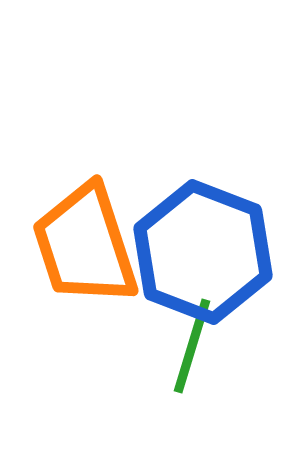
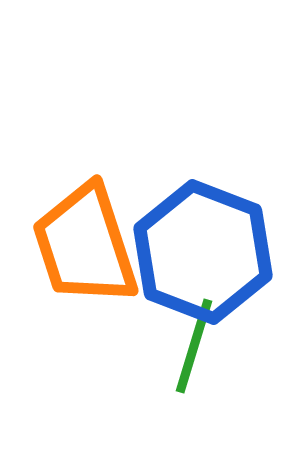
green line: moved 2 px right
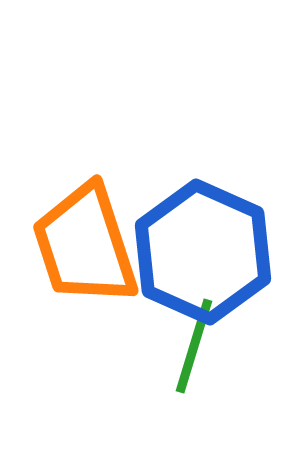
blue hexagon: rotated 3 degrees clockwise
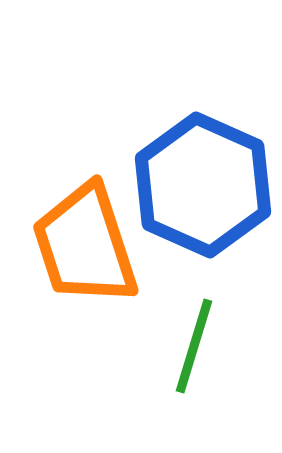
blue hexagon: moved 67 px up
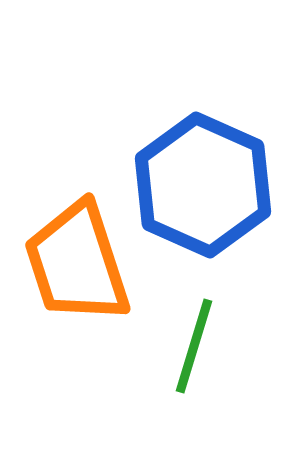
orange trapezoid: moved 8 px left, 18 px down
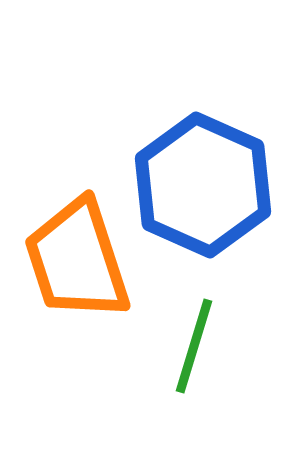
orange trapezoid: moved 3 px up
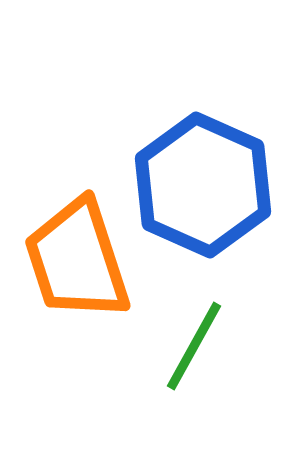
green line: rotated 12 degrees clockwise
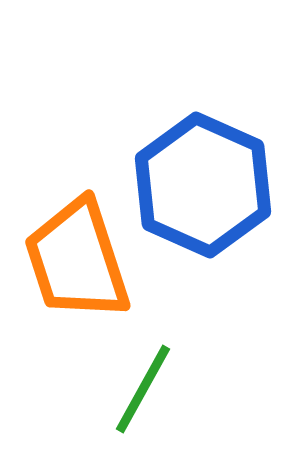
green line: moved 51 px left, 43 px down
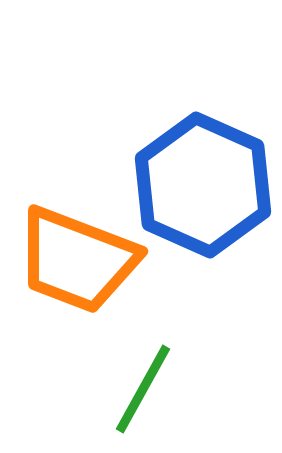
orange trapezoid: rotated 51 degrees counterclockwise
